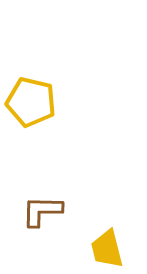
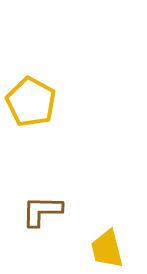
yellow pentagon: rotated 15 degrees clockwise
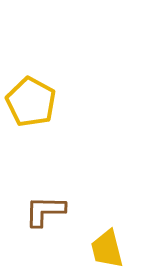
brown L-shape: moved 3 px right
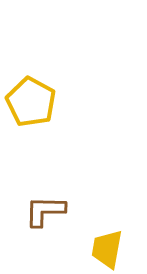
yellow trapezoid: rotated 24 degrees clockwise
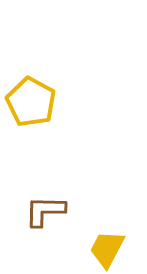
yellow trapezoid: rotated 18 degrees clockwise
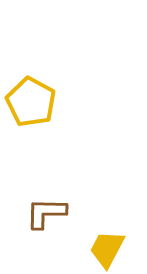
brown L-shape: moved 1 px right, 2 px down
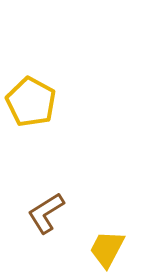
brown L-shape: rotated 33 degrees counterclockwise
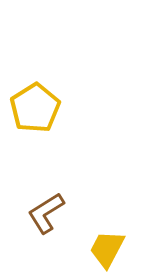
yellow pentagon: moved 4 px right, 6 px down; rotated 12 degrees clockwise
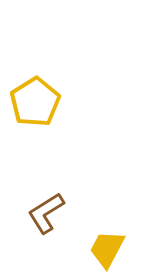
yellow pentagon: moved 6 px up
